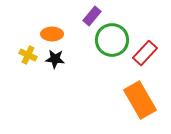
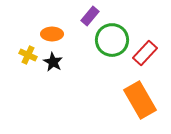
purple rectangle: moved 2 px left
black star: moved 2 px left, 3 px down; rotated 24 degrees clockwise
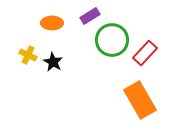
purple rectangle: rotated 18 degrees clockwise
orange ellipse: moved 11 px up
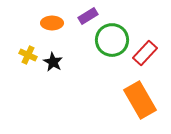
purple rectangle: moved 2 px left
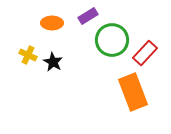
orange rectangle: moved 7 px left, 8 px up; rotated 9 degrees clockwise
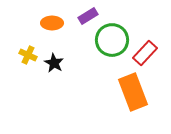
black star: moved 1 px right, 1 px down
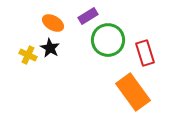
orange ellipse: moved 1 px right; rotated 30 degrees clockwise
green circle: moved 4 px left
red rectangle: rotated 60 degrees counterclockwise
black star: moved 4 px left, 15 px up
orange rectangle: rotated 15 degrees counterclockwise
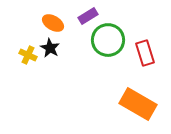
orange rectangle: moved 5 px right, 12 px down; rotated 24 degrees counterclockwise
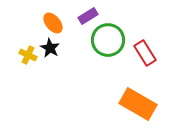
orange ellipse: rotated 20 degrees clockwise
red rectangle: rotated 15 degrees counterclockwise
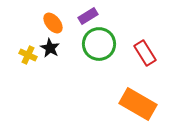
green circle: moved 9 px left, 4 px down
